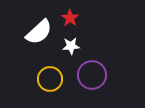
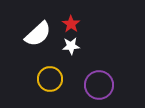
red star: moved 1 px right, 6 px down
white semicircle: moved 1 px left, 2 px down
purple circle: moved 7 px right, 10 px down
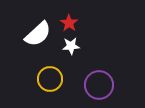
red star: moved 2 px left, 1 px up
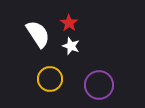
white semicircle: rotated 80 degrees counterclockwise
white star: rotated 24 degrees clockwise
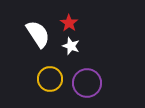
purple circle: moved 12 px left, 2 px up
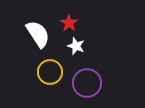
white star: moved 5 px right
yellow circle: moved 7 px up
